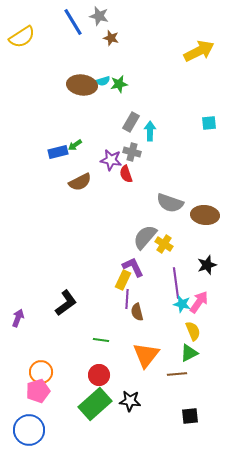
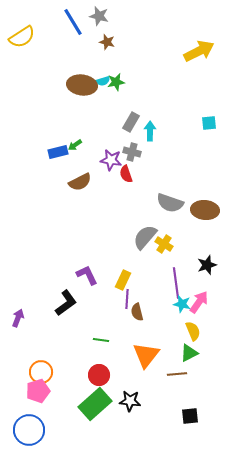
brown star at (111, 38): moved 4 px left, 4 px down
green star at (119, 84): moved 3 px left, 2 px up
brown ellipse at (205, 215): moved 5 px up
purple L-shape at (133, 267): moved 46 px left, 8 px down
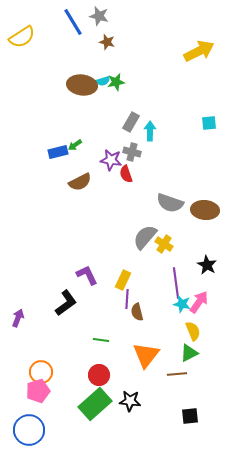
black star at (207, 265): rotated 24 degrees counterclockwise
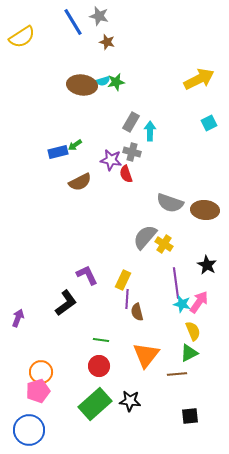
yellow arrow at (199, 51): moved 28 px down
cyan square at (209, 123): rotated 21 degrees counterclockwise
red circle at (99, 375): moved 9 px up
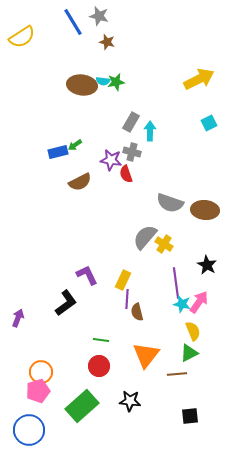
cyan semicircle at (103, 81): rotated 24 degrees clockwise
green rectangle at (95, 404): moved 13 px left, 2 px down
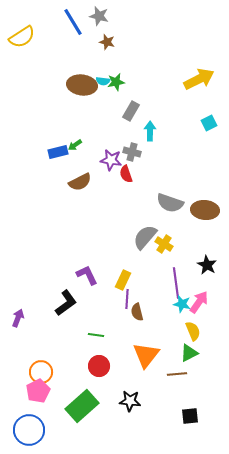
gray rectangle at (131, 122): moved 11 px up
green line at (101, 340): moved 5 px left, 5 px up
pink pentagon at (38, 391): rotated 10 degrees counterclockwise
